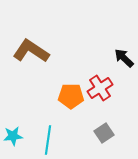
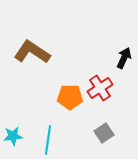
brown L-shape: moved 1 px right, 1 px down
black arrow: rotated 70 degrees clockwise
orange pentagon: moved 1 px left, 1 px down
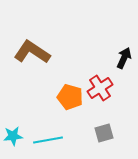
orange pentagon: rotated 15 degrees clockwise
gray square: rotated 18 degrees clockwise
cyan line: rotated 72 degrees clockwise
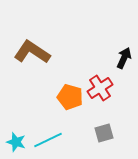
cyan star: moved 3 px right, 6 px down; rotated 24 degrees clockwise
cyan line: rotated 16 degrees counterclockwise
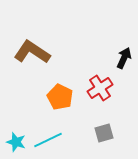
orange pentagon: moved 10 px left; rotated 10 degrees clockwise
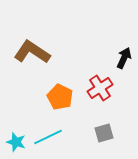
cyan line: moved 3 px up
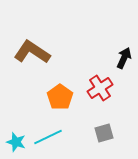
orange pentagon: rotated 10 degrees clockwise
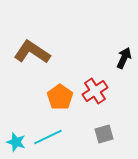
red cross: moved 5 px left, 3 px down
gray square: moved 1 px down
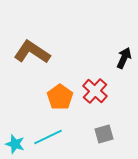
red cross: rotated 15 degrees counterclockwise
cyan star: moved 1 px left, 2 px down
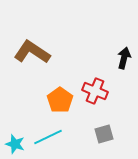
black arrow: rotated 10 degrees counterclockwise
red cross: rotated 20 degrees counterclockwise
orange pentagon: moved 3 px down
